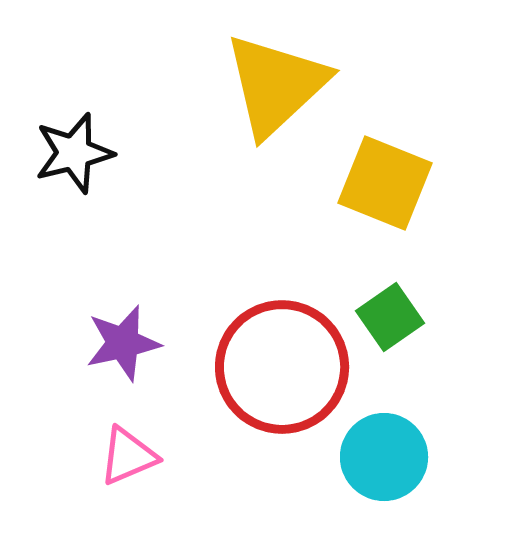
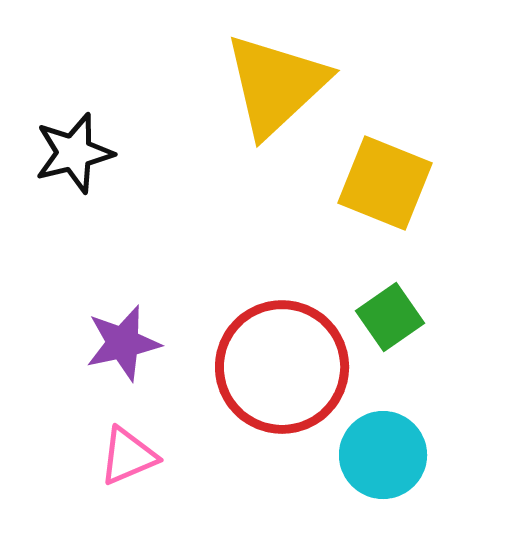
cyan circle: moved 1 px left, 2 px up
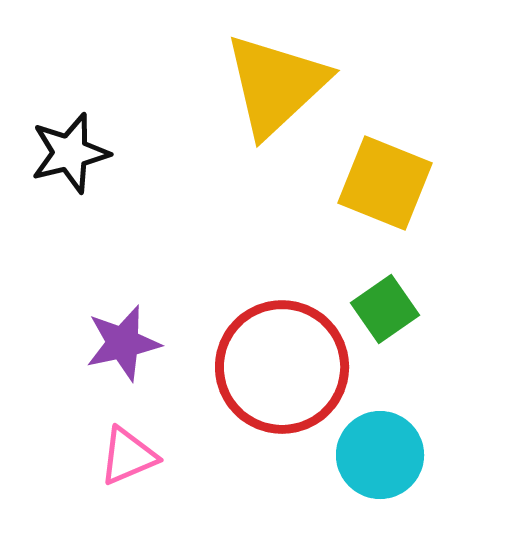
black star: moved 4 px left
green square: moved 5 px left, 8 px up
cyan circle: moved 3 px left
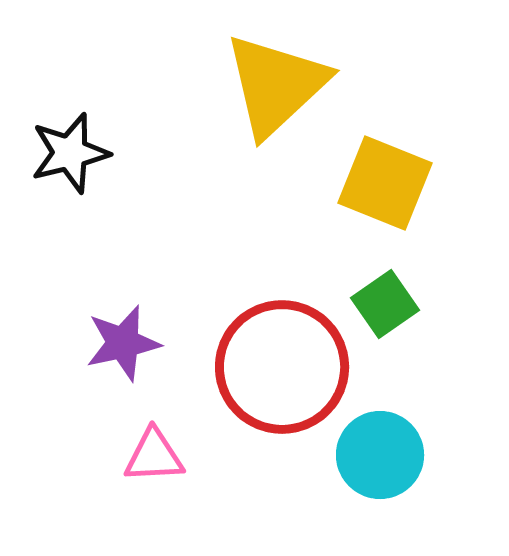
green square: moved 5 px up
pink triangle: moved 26 px right; rotated 20 degrees clockwise
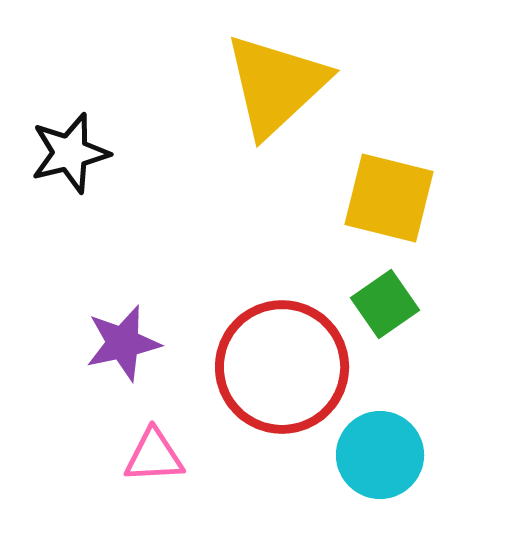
yellow square: moved 4 px right, 15 px down; rotated 8 degrees counterclockwise
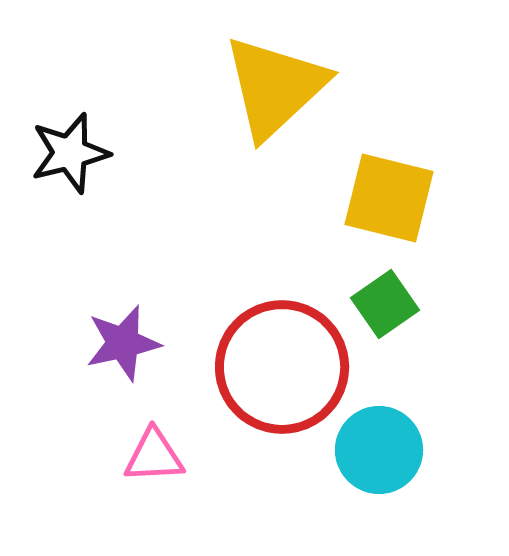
yellow triangle: moved 1 px left, 2 px down
cyan circle: moved 1 px left, 5 px up
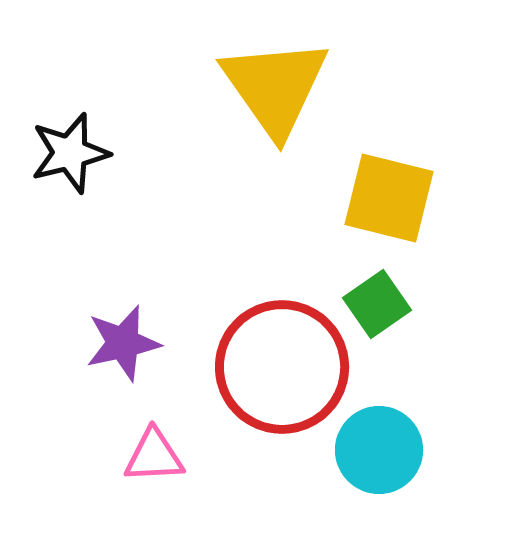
yellow triangle: rotated 22 degrees counterclockwise
green square: moved 8 px left
